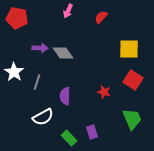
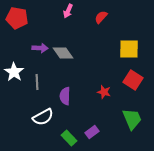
gray line: rotated 21 degrees counterclockwise
purple rectangle: rotated 72 degrees clockwise
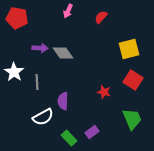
yellow square: rotated 15 degrees counterclockwise
purple semicircle: moved 2 px left, 5 px down
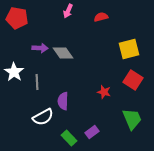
red semicircle: rotated 32 degrees clockwise
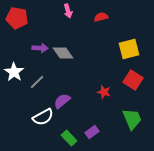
pink arrow: rotated 40 degrees counterclockwise
gray line: rotated 49 degrees clockwise
purple semicircle: moved 1 px left; rotated 48 degrees clockwise
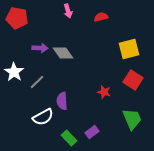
purple semicircle: rotated 54 degrees counterclockwise
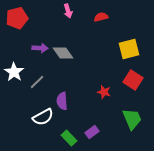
red pentagon: rotated 25 degrees counterclockwise
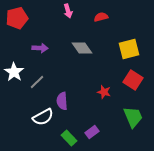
gray diamond: moved 19 px right, 5 px up
green trapezoid: moved 1 px right, 2 px up
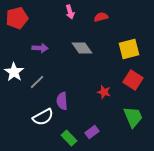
pink arrow: moved 2 px right, 1 px down
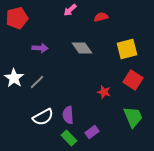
pink arrow: moved 2 px up; rotated 64 degrees clockwise
yellow square: moved 2 px left
white star: moved 6 px down
purple semicircle: moved 6 px right, 14 px down
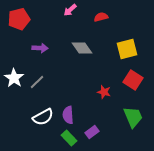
red pentagon: moved 2 px right, 1 px down
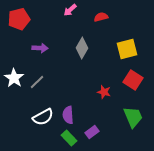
gray diamond: rotated 65 degrees clockwise
